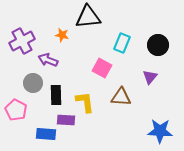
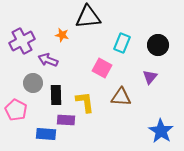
blue star: moved 1 px right; rotated 30 degrees clockwise
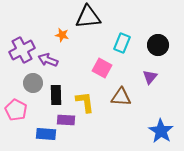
purple cross: moved 9 px down
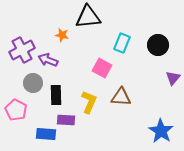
purple triangle: moved 23 px right, 1 px down
yellow L-shape: moved 4 px right; rotated 30 degrees clockwise
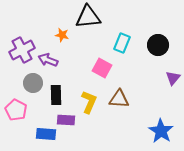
brown triangle: moved 2 px left, 2 px down
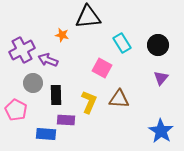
cyan rectangle: rotated 54 degrees counterclockwise
purple triangle: moved 12 px left
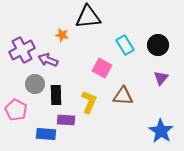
cyan rectangle: moved 3 px right, 2 px down
gray circle: moved 2 px right, 1 px down
brown triangle: moved 4 px right, 3 px up
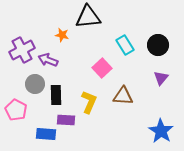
pink square: rotated 18 degrees clockwise
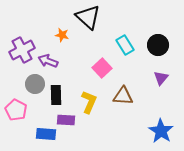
black triangle: rotated 48 degrees clockwise
purple arrow: moved 1 px down
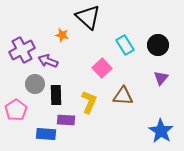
pink pentagon: rotated 10 degrees clockwise
